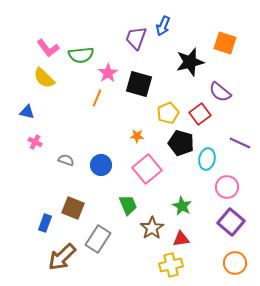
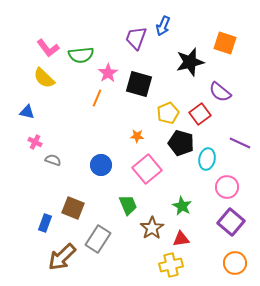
gray semicircle: moved 13 px left
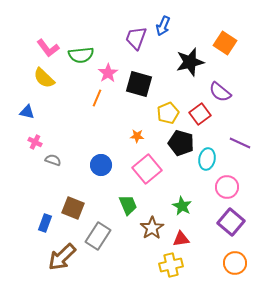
orange square: rotated 15 degrees clockwise
gray rectangle: moved 3 px up
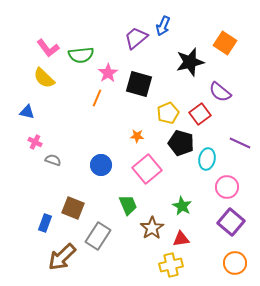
purple trapezoid: rotated 30 degrees clockwise
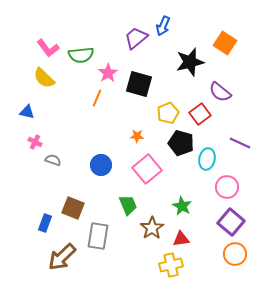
gray rectangle: rotated 24 degrees counterclockwise
orange circle: moved 9 px up
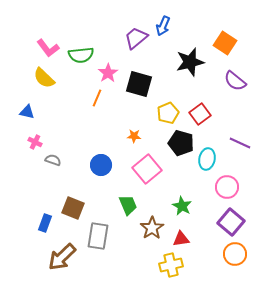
purple semicircle: moved 15 px right, 11 px up
orange star: moved 3 px left
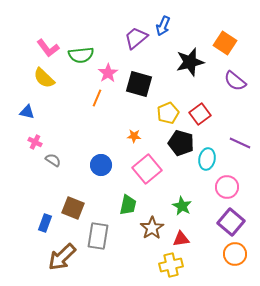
gray semicircle: rotated 14 degrees clockwise
green trapezoid: rotated 35 degrees clockwise
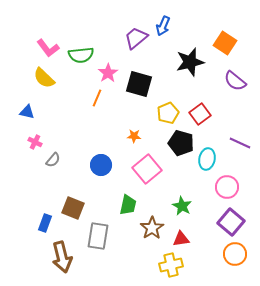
gray semicircle: rotated 98 degrees clockwise
brown arrow: rotated 60 degrees counterclockwise
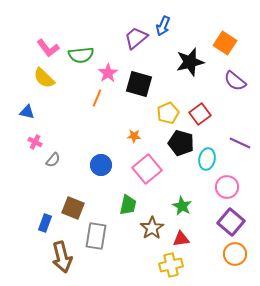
gray rectangle: moved 2 px left
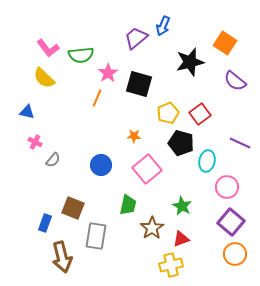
cyan ellipse: moved 2 px down
red triangle: rotated 12 degrees counterclockwise
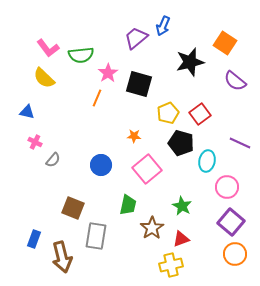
blue rectangle: moved 11 px left, 16 px down
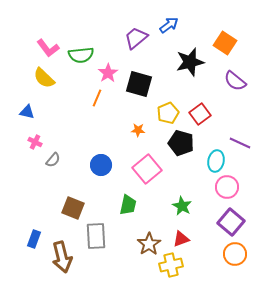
blue arrow: moved 6 px right, 1 px up; rotated 150 degrees counterclockwise
orange star: moved 4 px right, 6 px up
cyan ellipse: moved 9 px right
brown star: moved 3 px left, 16 px down
gray rectangle: rotated 12 degrees counterclockwise
